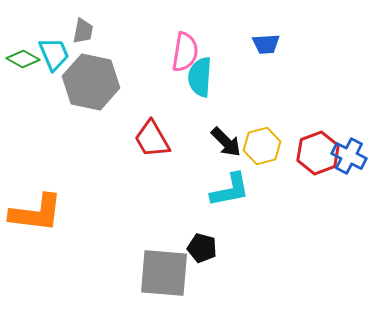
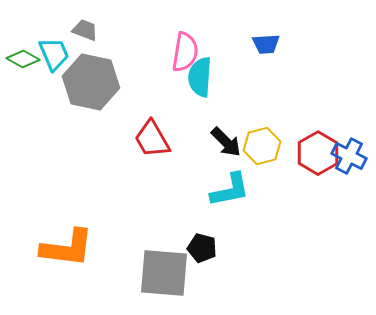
gray trapezoid: moved 2 px right, 1 px up; rotated 80 degrees counterclockwise
red hexagon: rotated 9 degrees counterclockwise
orange L-shape: moved 31 px right, 35 px down
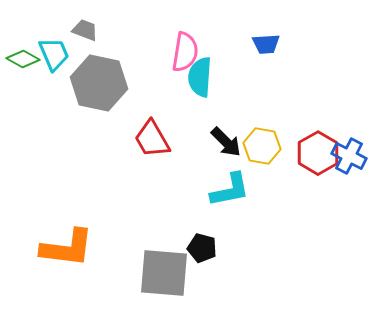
gray hexagon: moved 8 px right, 1 px down
yellow hexagon: rotated 24 degrees clockwise
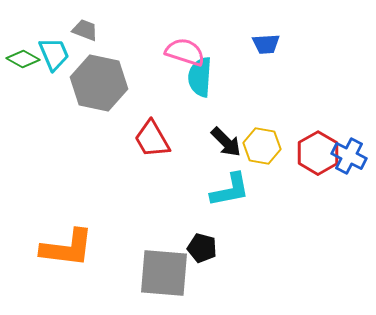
pink semicircle: rotated 81 degrees counterclockwise
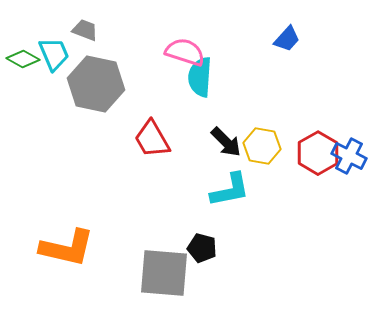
blue trapezoid: moved 21 px right, 5 px up; rotated 44 degrees counterclockwise
gray hexagon: moved 3 px left, 1 px down
orange L-shape: rotated 6 degrees clockwise
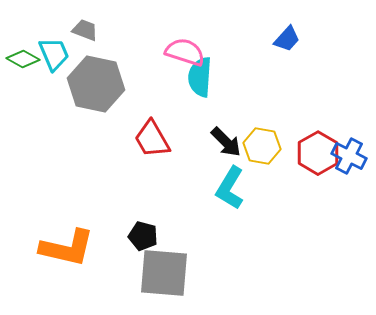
cyan L-shape: moved 2 px up; rotated 132 degrees clockwise
black pentagon: moved 59 px left, 12 px up
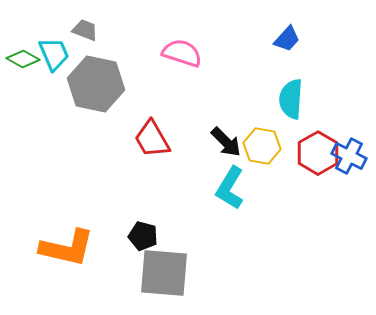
pink semicircle: moved 3 px left, 1 px down
cyan semicircle: moved 91 px right, 22 px down
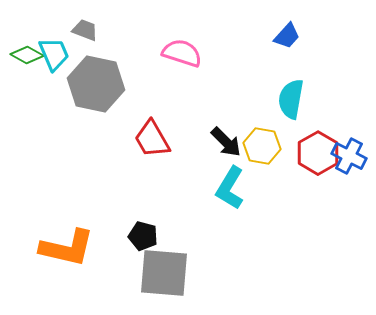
blue trapezoid: moved 3 px up
green diamond: moved 4 px right, 4 px up
cyan semicircle: rotated 6 degrees clockwise
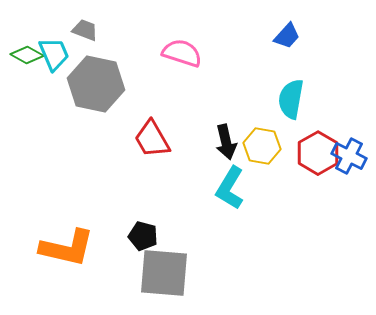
black arrow: rotated 32 degrees clockwise
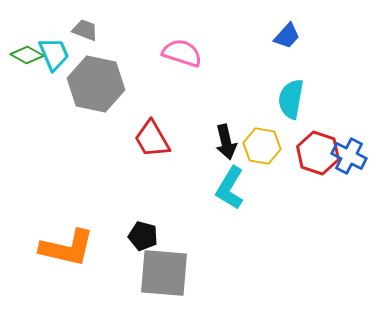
red hexagon: rotated 12 degrees counterclockwise
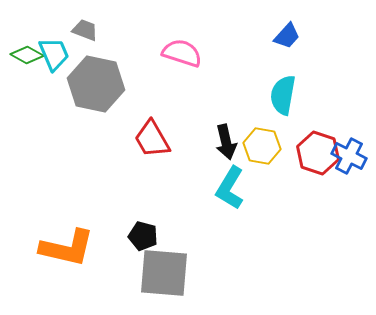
cyan semicircle: moved 8 px left, 4 px up
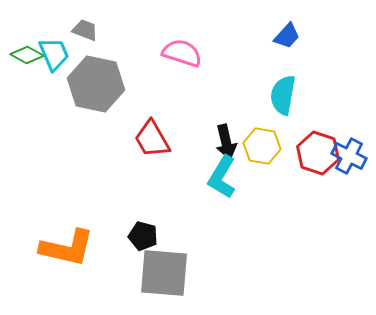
cyan L-shape: moved 8 px left, 11 px up
